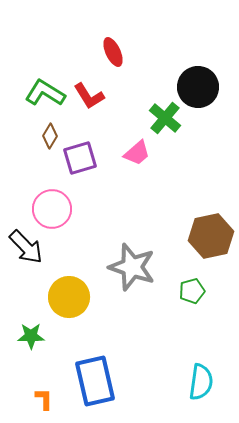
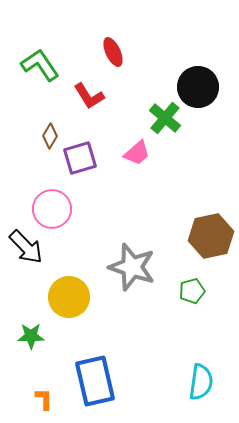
green L-shape: moved 5 px left, 28 px up; rotated 24 degrees clockwise
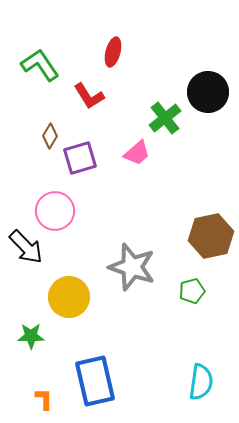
red ellipse: rotated 40 degrees clockwise
black circle: moved 10 px right, 5 px down
green cross: rotated 12 degrees clockwise
pink circle: moved 3 px right, 2 px down
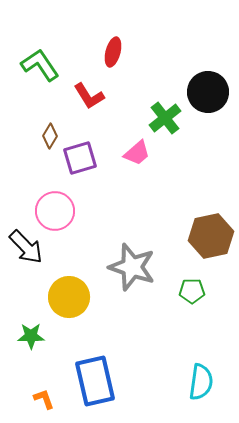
green pentagon: rotated 15 degrees clockwise
orange L-shape: rotated 20 degrees counterclockwise
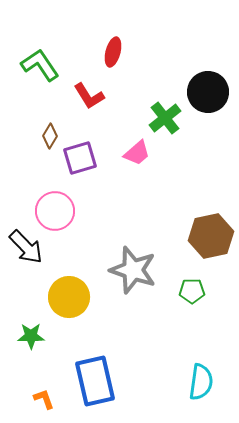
gray star: moved 1 px right, 3 px down
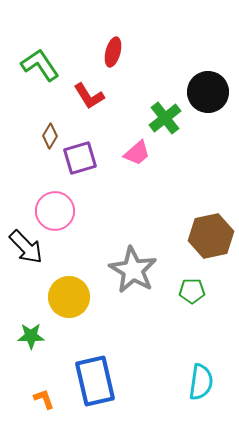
gray star: rotated 12 degrees clockwise
